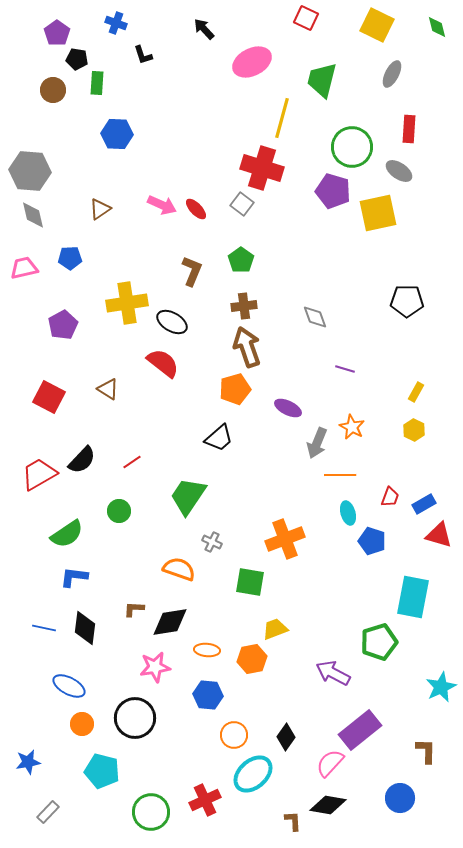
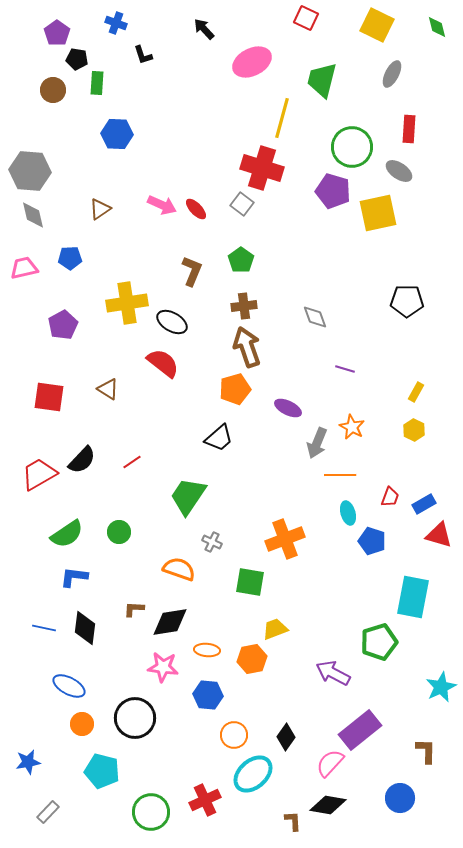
red square at (49, 397): rotated 20 degrees counterclockwise
green circle at (119, 511): moved 21 px down
pink star at (155, 667): moved 8 px right; rotated 16 degrees clockwise
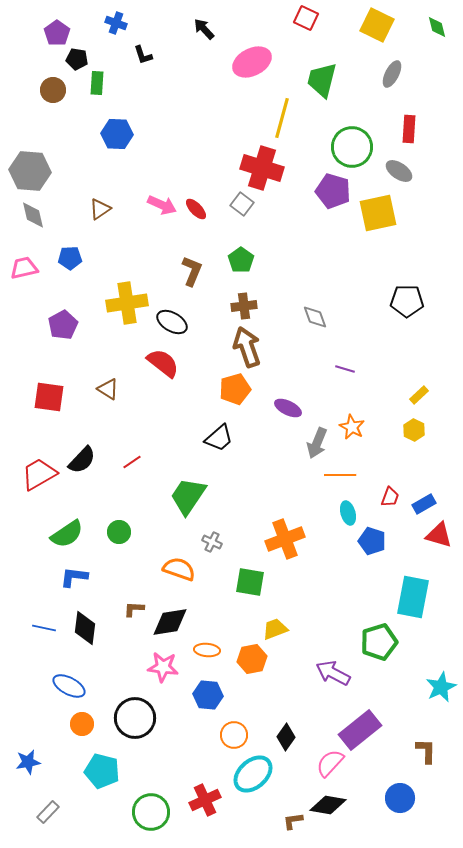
yellow rectangle at (416, 392): moved 3 px right, 3 px down; rotated 18 degrees clockwise
brown L-shape at (293, 821): rotated 95 degrees counterclockwise
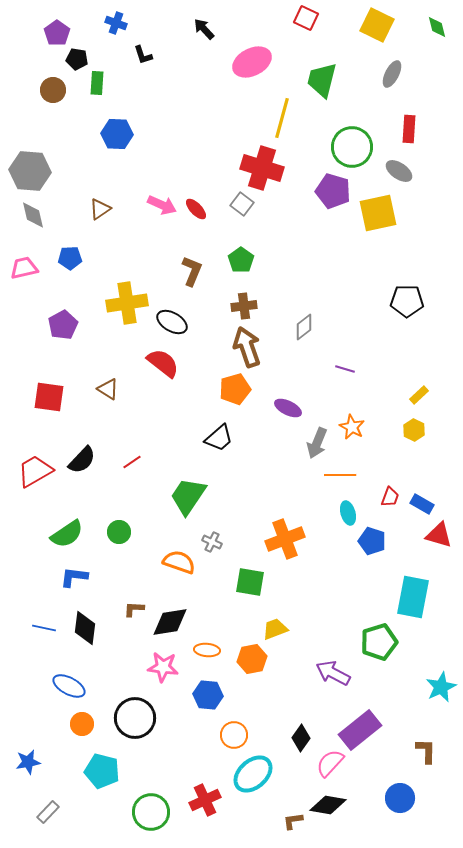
gray diamond at (315, 317): moved 11 px left, 10 px down; rotated 72 degrees clockwise
red trapezoid at (39, 474): moved 4 px left, 3 px up
blue rectangle at (424, 504): moved 2 px left; rotated 60 degrees clockwise
orange semicircle at (179, 569): moved 7 px up
black diamond at (286, 737): moved 15 px right, 1 px down
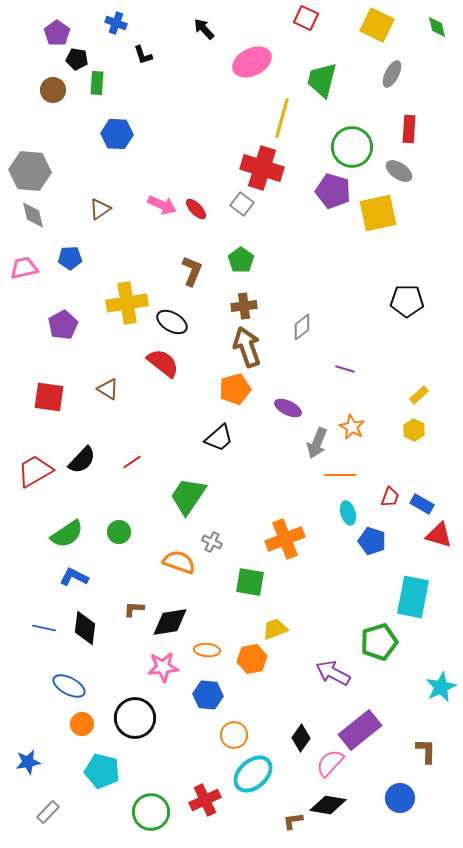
gray diamond at (304, 327): moved 2 px left
blue L-shape at (74, 577): rotated 20 degrees clockwise
pink star at (163, 667): rotated 12 degrees counterclockwise
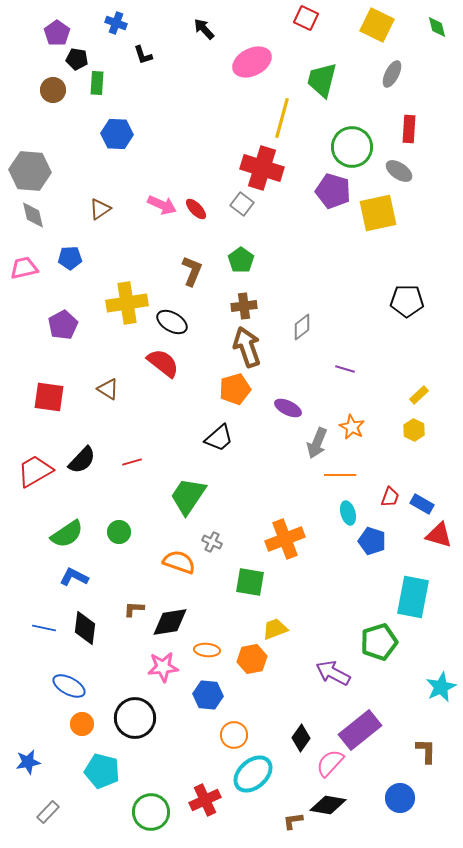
red line at (132, 462): rotated 18 degrees clockwise
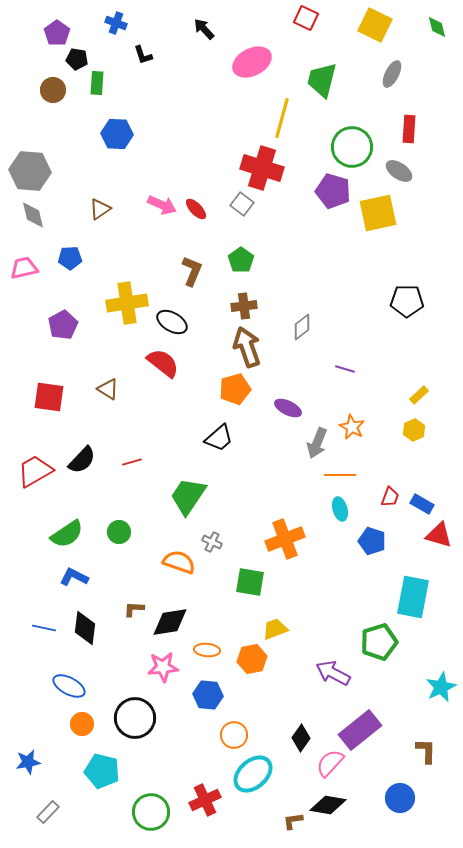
yellow square at (377, 25): moved 2 px left
yellow hexagon at (414, 430): rotated 10 degrees clockwise
cyan ellipse at (348, 513): moved 8 px left, 4 px up
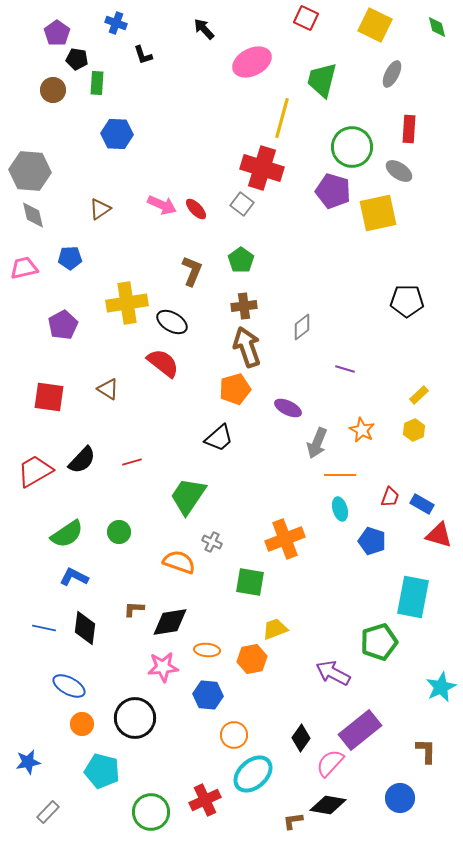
orange star at (352, 427): moved 10 px right, 3 px down
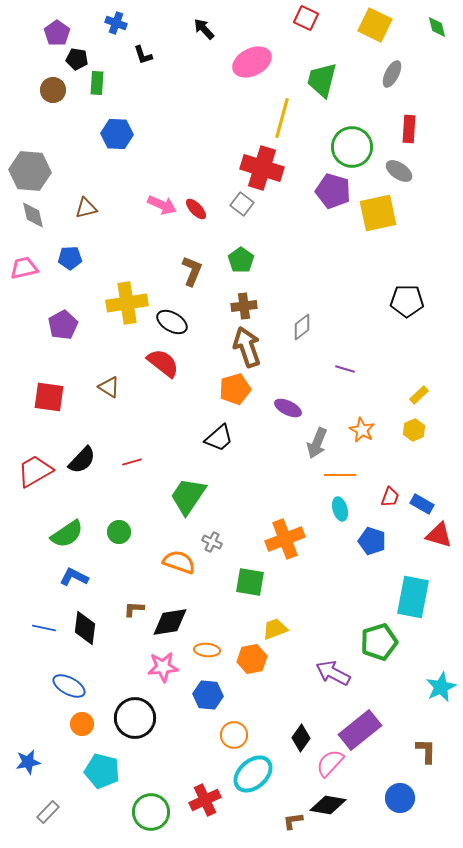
brown triangle at (100, 209): moved 14 px left, 1 px up; rotated 20 degrees clockwise
brown triangle at (108, 389): moved 1 px right, 2 px up
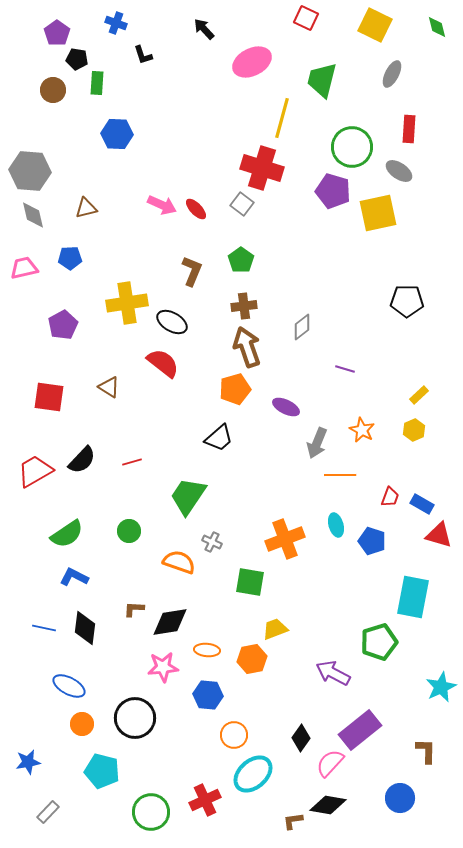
purple ellipse at (288, 408): moved 2 px left, 1 px up
cyan ellipse at (340, 509): moved 4 px left, 16 px down
green circle at (119, 532): moved 10 px right, 1 px up
